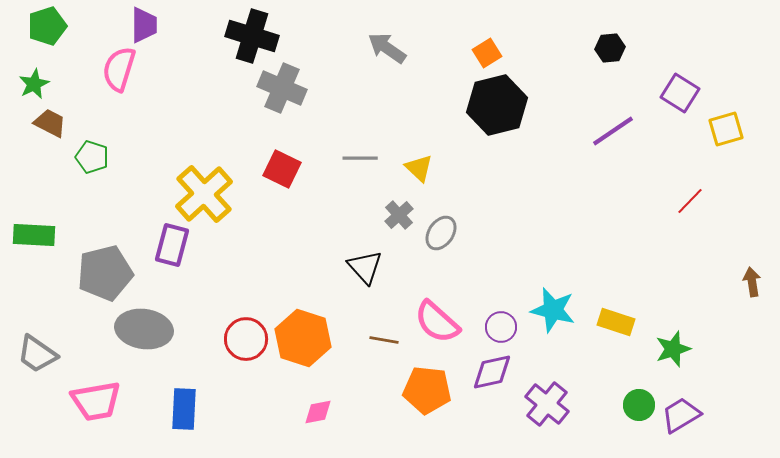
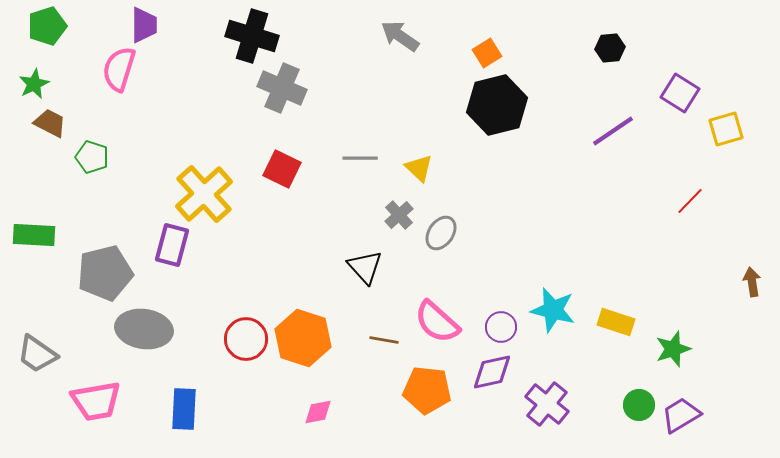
gray arrow at (387, 48): moved 13 px right, 12 px up
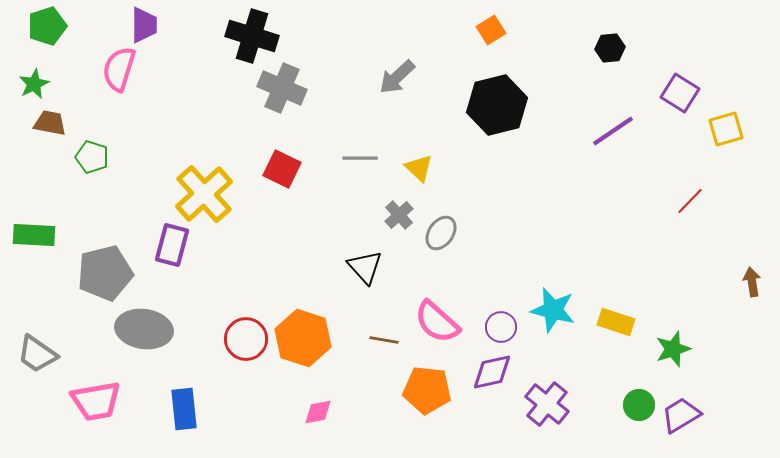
gray arrow at (400, 36): moved 3 px left, 41 px down; rotated 78 degrees counterclockwise
orange square at (487, 53): moved 4 px right, 23 px up
brown trapezoid at (50, 123): rotated 16 degrees counterclockwise
blue rectangle at (184, 409): rotated 9 degrees counterclockwise
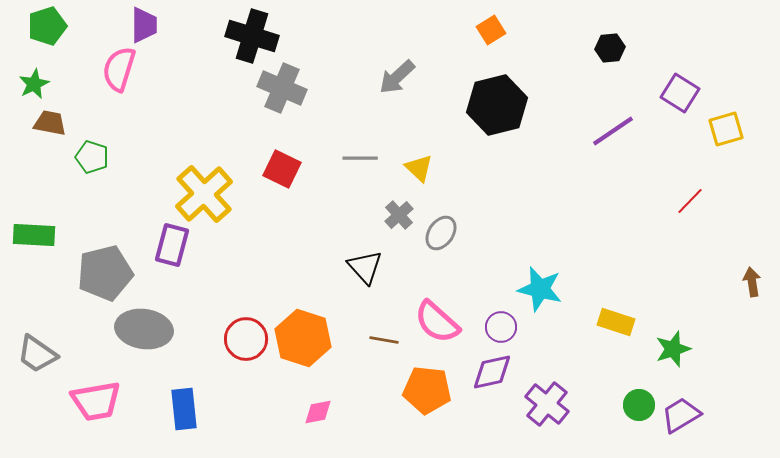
cyan star at (553, 310): moved 13 px left, 21 px up
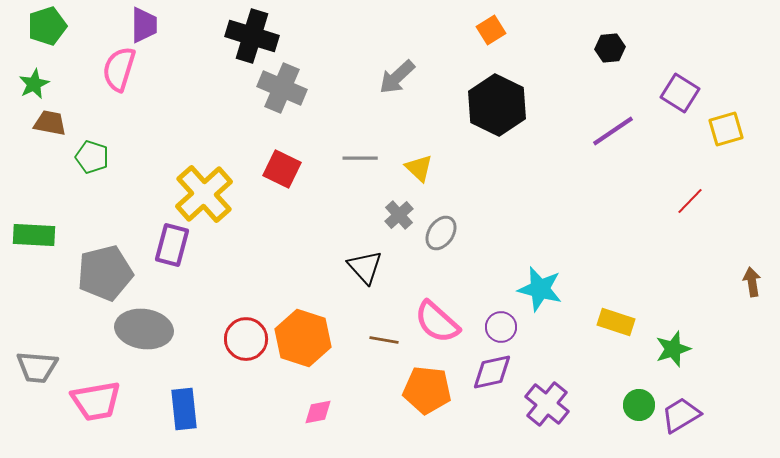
black hexagon at (497, 105): rotated 20 degrees counterclockwise
gray trapezoid at (37, 354): moved 13 px down; rotated 30 degrees counterclockwise
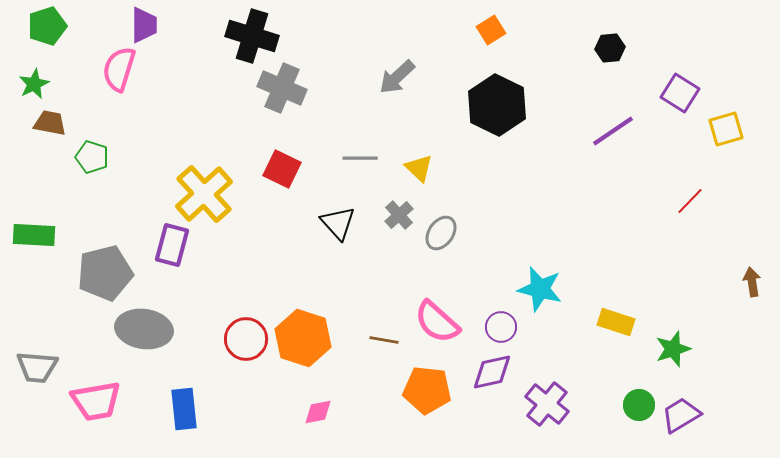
black triangle at (365, 267): moved 27 px left, 44 px up
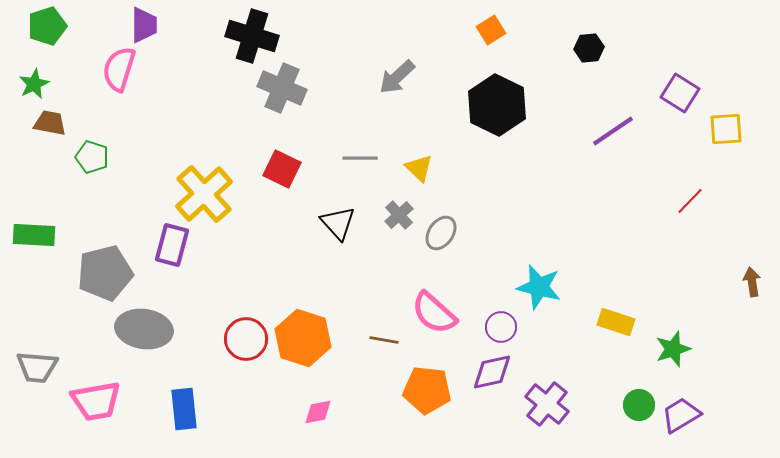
black hexagon at (610, 48): moved 21 px left
yellow square at (726, 129): rotated 12 degrees clockwise
cyan star at (540, 289): moved 1 px left, 2 px up
pink semicircle at (437, 322): moved 3 px left, 9 px up
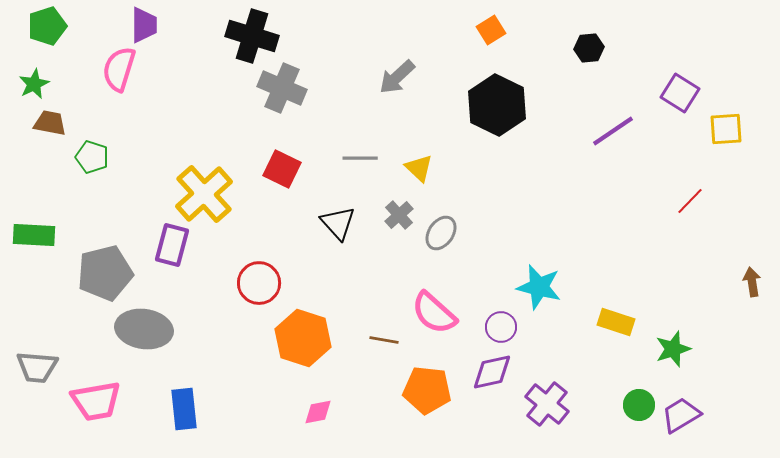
red circle at (246, 339): moved 13 px right, 56 px up
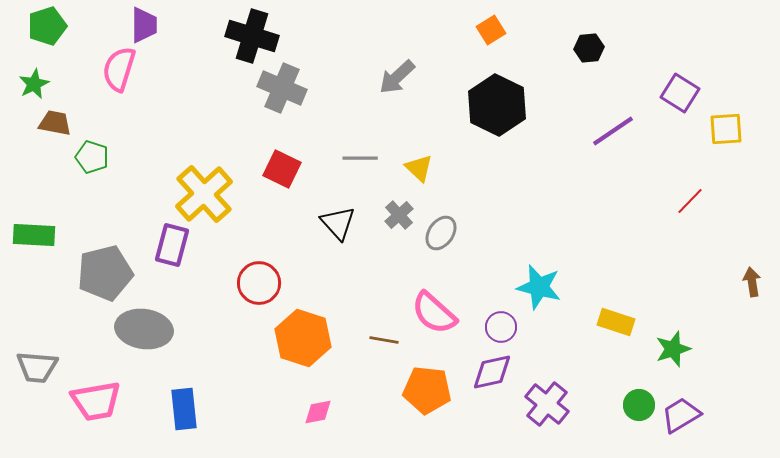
brown trapezoid at (50, 123): moved 5 px right
